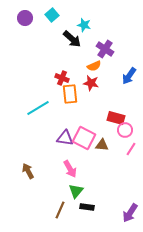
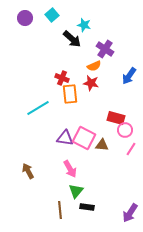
brown line: rotated 30 degrees counterclockwise
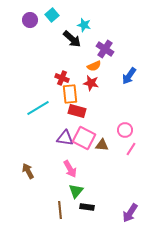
purple circle: moved 5 px right, 2 px down
red rectangle: moved 39 px left, 7 px up
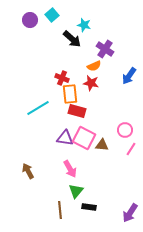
black rectangle: moved 2 px right
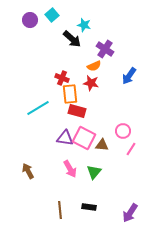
pink circle: moved 2 px left, 1 px down
green triangle: moved 18 px right, 19 px up
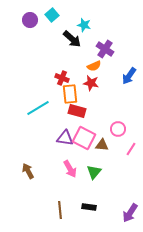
pink circle: moved 5 px left, 2 px up
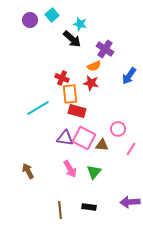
cyan star: moved 4 px left, 1 px up
purple arrow: moved 11 px up; rotated 54 degrees clockwise
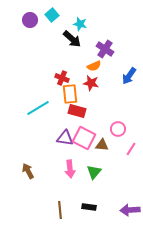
pink arrow: rotated 24 degrees clockwise
purple arrow: moved 8 px down
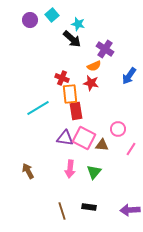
cyan star: moved 2 px left
red rectangle: moved 1 px left; rotated 66 degrees clockwise
pink arrow: rotated 12 degrees clockwise
brown line: moved 2 px right, 1 px down; rotated 12 degrees counterclockwise
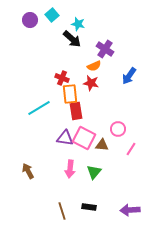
cyan line: moved 1 px right
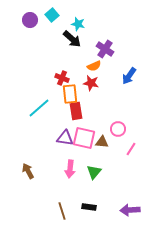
cyan line: rotated 10 degrees counterclockwise
pink square: rotated 15 degrees counterclockwise
brown triangle: moved 3 px up
